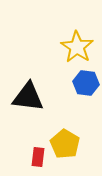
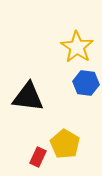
red rectangle: rotated 18 degrees clockwise
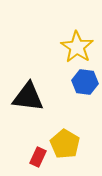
blue hexagon: moved 1 px left, 1 px up
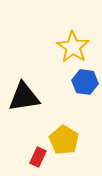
yellow star: moved 4 px left
black triangle: moved 4 px left; rotated 16 degrees counterclockwise
yellow pentagon: moved 1 px left, 4 px up
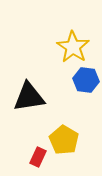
blue hexagon: moved 1 px right, 2 px up
black triangle: moved 5 px right
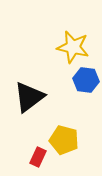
yellow star: rotated 20 degrees counterclockwise
black triangle: rotated 28 degrees counterclockwise
yellow pentagon: rotated 16 degrees counterclockwise
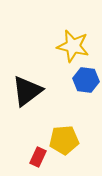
yellow star: moved 1 px up
black triangle: moved 2 px left, 6 px up
yellow pentagon: rotated 20 degrees counterclockwise
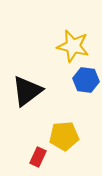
yellow pentagon: moved 4 px up
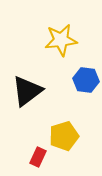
yellow star: moved 12 px left, 6 px up; rotated 20 degrees counterclockwise
yellow pentagon: rotated 12 degrees counterclockwise
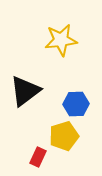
blue hexagon: moved 10 px left, 24 px down; rotated 10 degrees counterclockwise
black triangle: moved 2 px left
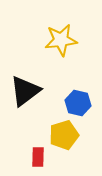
blue hexagon: moved 2 px right, 1 px up; rotated 15 degrees clockwise
yellow pentagon: moved 1 px up
red rectangle: rotated 24 degrees counterclockwise
